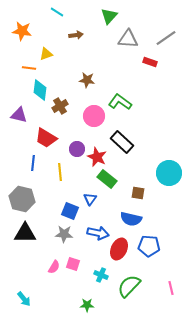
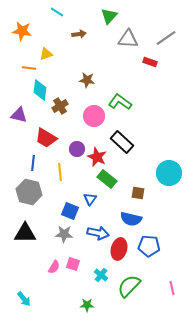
brown arrow: moved 3 px right, 1 px up
gray hexagon: moved 7 px right, 7 px up
red ellipse: rotated 10 degrees counterclockwise
cyan cross: rotated 16 degrees clockwise
pink line: moved 1 px right
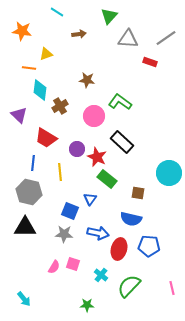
purple triangle: rotated 30 degrees clockwise
black triangle: moved 6 px up
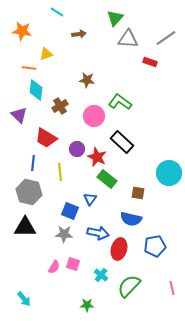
green triangle: moved 6 px right, 2 px down
cyan diamond: moved 4 px left
blue pentagon: moved 6 px right; rotated 15 degrees counterclockwise
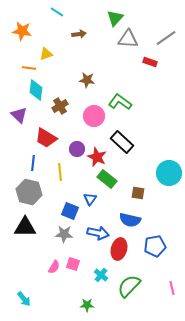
blue semicircle: moved 1 px left, 1 px down
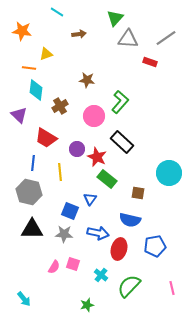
green L-shape: rotated 95 degrees clockwise
black triangle: moved 7 px right, 2 px down
green star: rotated 16 degrees counterclockwise
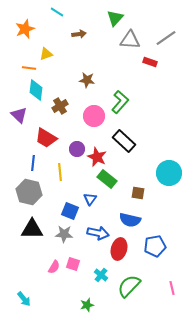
orange star: moved 3 px right, 2 px up; rotated 30 degrees counterclockwise
gray triangle: moved 2 px right, 1 px down
black rectangle: moved 2 px right, 1 px up
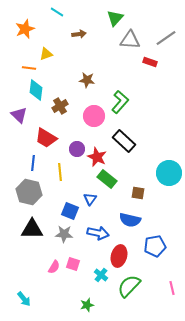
red ellipse: moved 7 px down
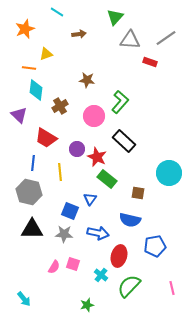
green triangle: moved 1 px up
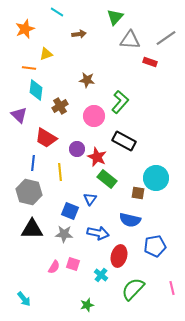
black rectangle: rotated 15 degrees counterclockwise
cyan circle: moved 13 px left, 5 px down
green semicircle: moved 4 px right, 3 px down
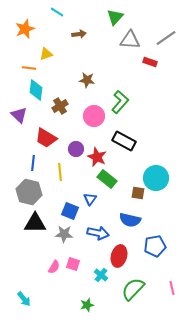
purple circle: moved 1 px left
black triangle: moved 3 px right, 6 px up
